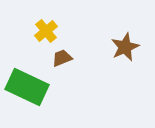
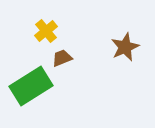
green rectangle: moved 4 px right, 1 px up; rotated 57 degrees counterclockwise
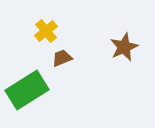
brown star: moved 1 px left
green rectangle: moved 4 px left, 4 px down
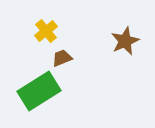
brown star: moved 1 px right, 6 px up
green rectangle: moved 12 px right, 1 px down
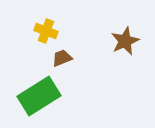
yellow cross: rotated 30 degrees counterclockwise
green rectangle: moved 5 px down
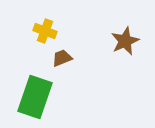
yellow cross: moved 1 px left
green rectangle: moved 4 px left, 1 px down; rotated 39 degrees counterclockwise
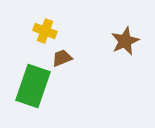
green rectangle: moved 2 px left, 11 px up
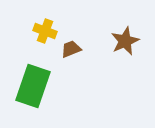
brown trapezoid: moved 9 px right, 9 px up
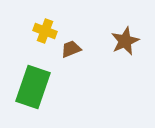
green rectangle: moved 1 px down
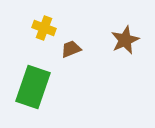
yellow cross: moved 1 px left, 3 px up
brown star: moved 1 px up
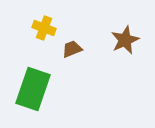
brown trapezoid: moved 1 px right
green rectangle: moved 2 px down
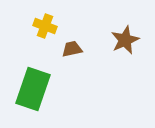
yellow cross: moved 1 px right, 2 px up
brown trapezoid: rotated 10 degrees clockwise
